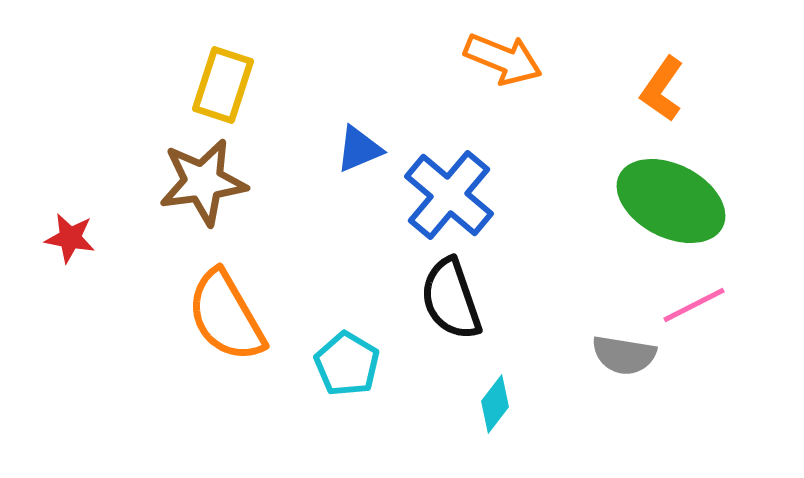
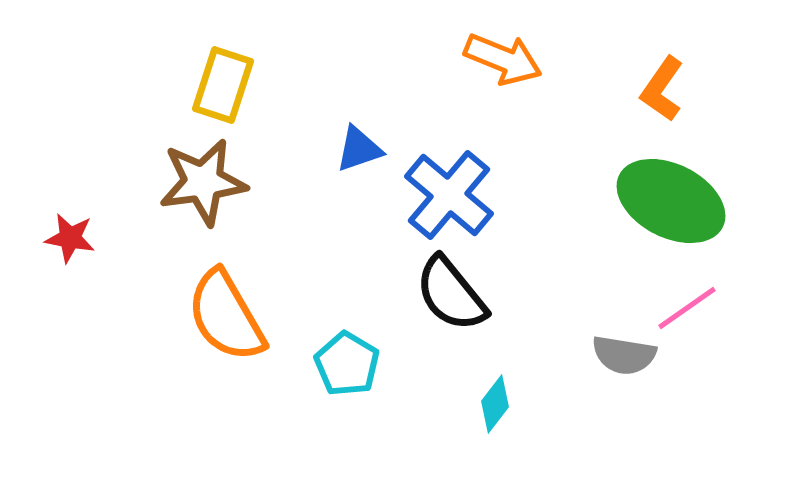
blue triangle: rotated 4 degrees clockwise
black semicircle: moved 5 px up; rotated 20 degrees counterclockwise
pink line: moved 7 px left, 3 px down; rotated 8 degrees counterclockwise
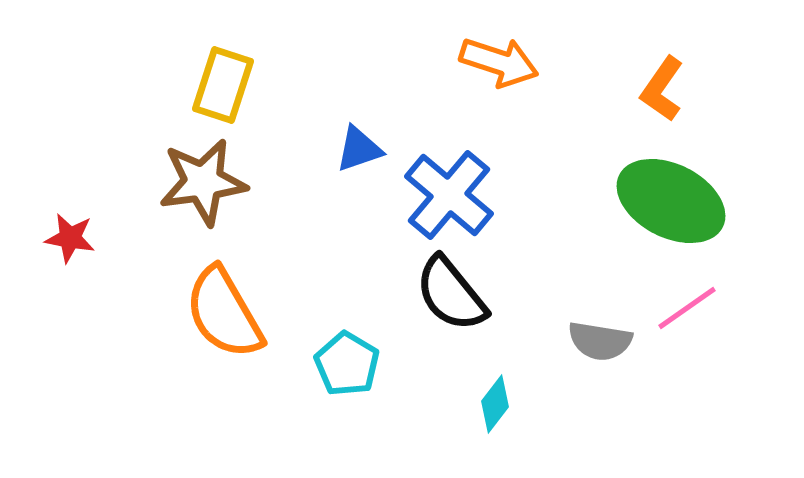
orange arrow: moved 4 px left, 3 px down; rotated 4 degrees counterclockwise
orange semicircle: moved 2 px left, 3 px up
gray semicircle: moved 24 px left, 14 px up
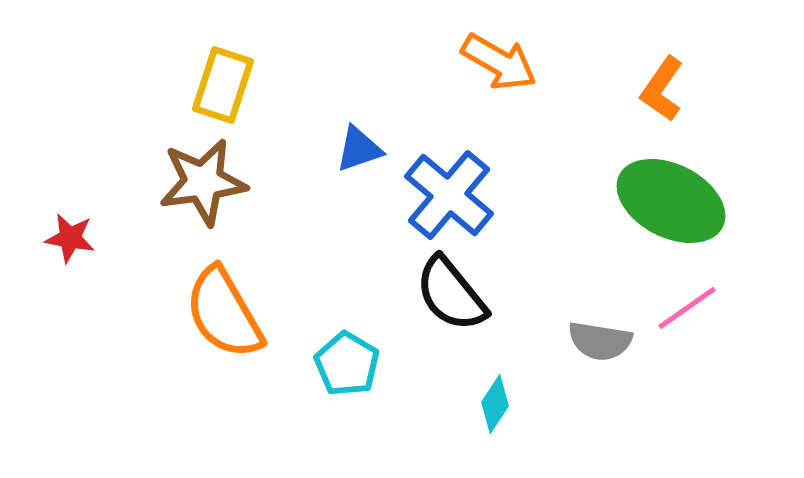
orange arrow: rotated 12 degrees clockwise
cyan diamond: rotated 4 degrees counterclockwise
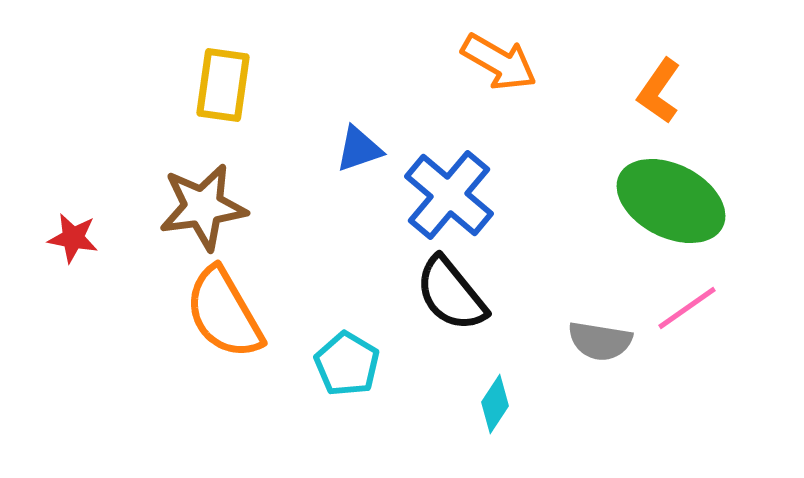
yellow rectangle: rotated 10 degrees counterclockwise
orange L-shape: moved 3 px left, 2 px down
brown star: moved 25 px down
red star: moved 3 px right
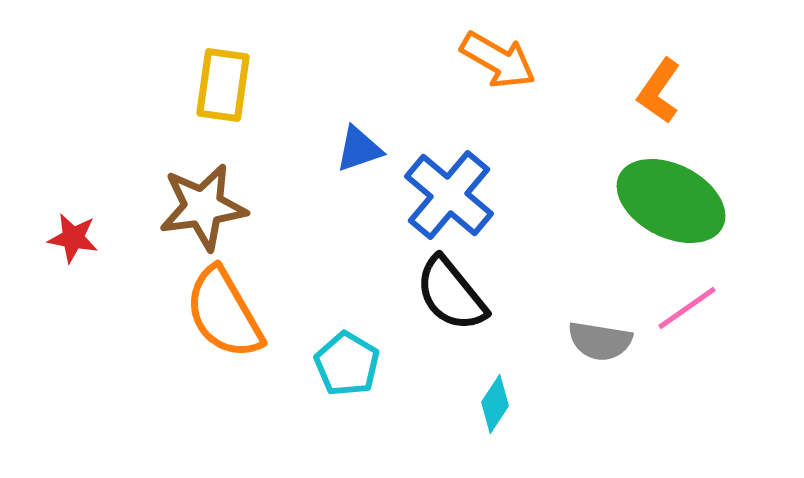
orange arrow: moved 1 px left, 2 px up
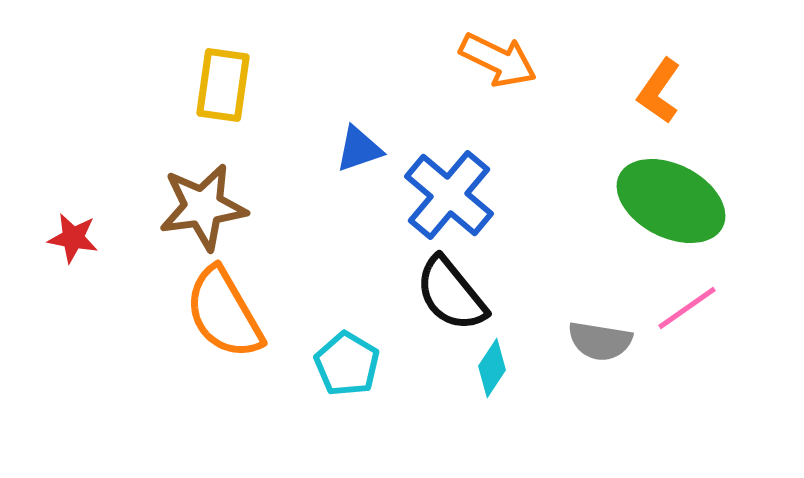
orange arrow: rotated 4 degrees counterclockwise
cyan diamond: moved 3 px left, 36 px up
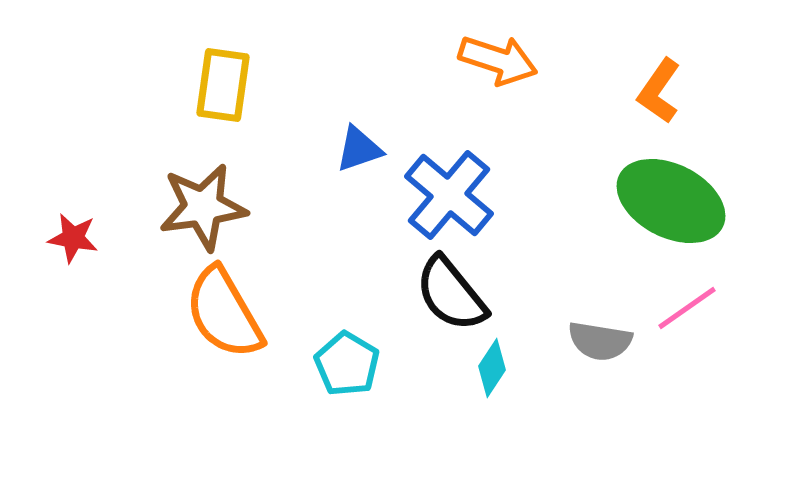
orange arrow: rotated 8 degrees counterclockwise
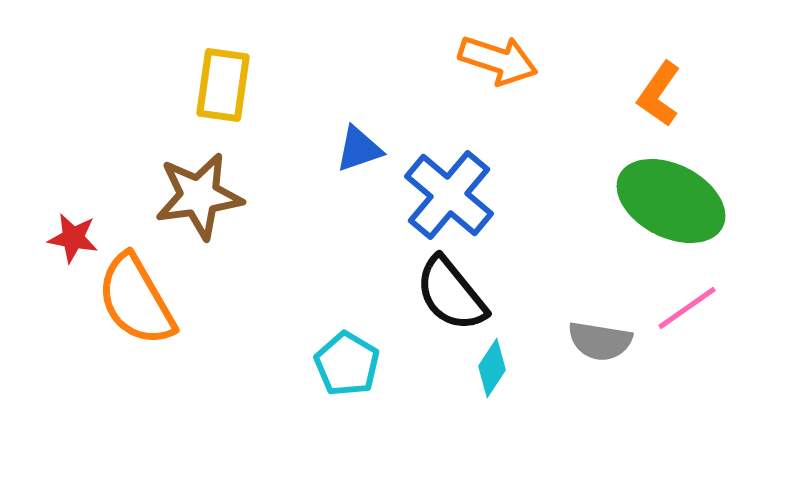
orange L-shape: moved 3 px down
brown star: moved 4 px left, 11 px up
orange semicircle: moved 88 px left, 13 px up
